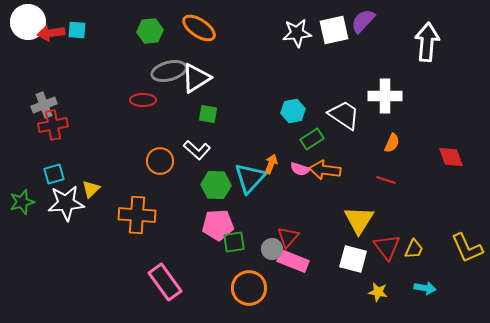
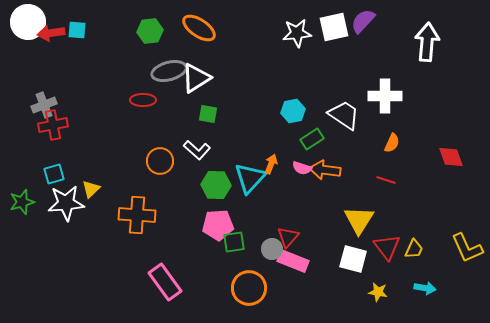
white square at (334, 30): moved 3 px up
pink semicircle at (300, 169): moved 2 px right, 1 px up
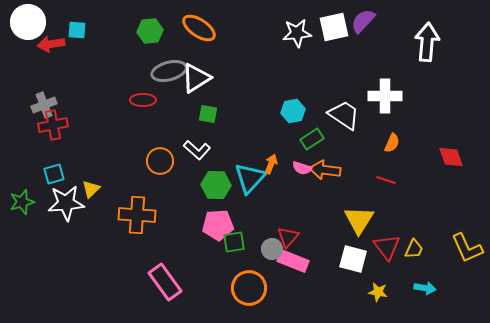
red arrow at (51, 33): moved 11 px down
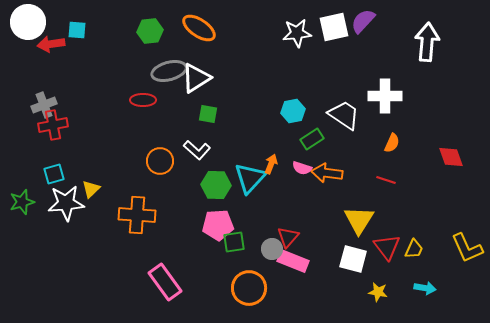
orange arrow at (325, 170): moved 2 px right, 3 px down
